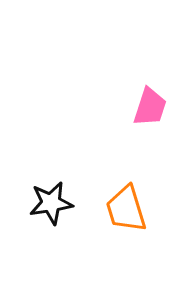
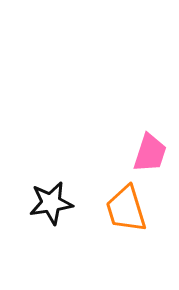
pink trapezoid: moved 46 px down
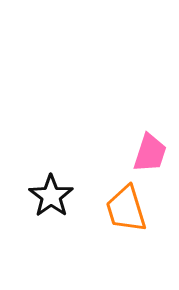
black star: moved 7 px up; rotated 27 degrees counterclockwise
